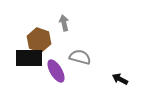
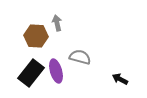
gray arrow: moved 7 px left
brown hexagon: moved 3 px left, 4 px up; rotated 15 degrees counterclockwise
black rectangle: moved 2 px right, 15 px down; rotated 52 degrees counterclockwise
purple ellipse: rotated 15 degrees clockwise
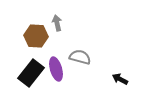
purple ellipse: moved 2 px up
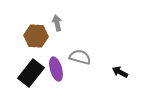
black arrow: moved 7 px up
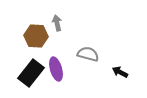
gray semicircle: moved 8 px right, 3 px up
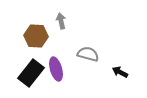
gray arrow: moved 4 px right, 2 px up
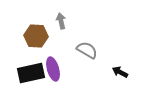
gray semicircle: moved 1 px left, 4 px up; rotated 15 degrees clockwise
purple ellipse: moved 3 px left
black rectangle: rotated 40 degrees clockwise
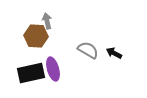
gray arrow: moved 14 px left
gray semicircle: moved 1 px right
black arrow: moved 6 px left, 19 px up
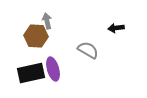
black arrow: moved 2 px right, 25 px up; rotated 35 degrees counterclockwise
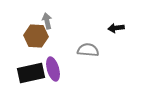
gray semicircle: rotated 25 degrees counterclockwise
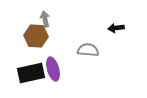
gray arrow: moved 2 px left, 2 px up
